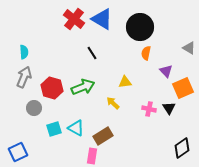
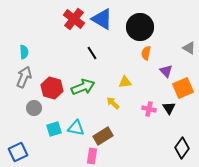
cyan triangle: rotated 18 degrees counterclockwise
black diamond: rotated 20 degrees counterclockwise
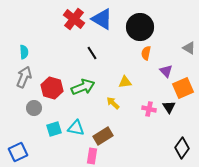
black triangle: moved 1 px up
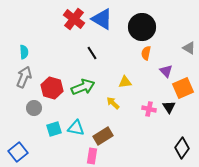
black circle: moved 2 px right
blue square: rotated 12 degrees counterclockwise
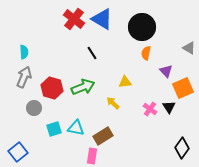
pink cross: moved 1 px right; rotated 24 degrees clockwise
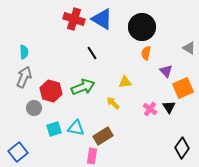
red cross: rotated 20 degrees counterclockwise
red hexagon: moved 1 px left, 3 px down
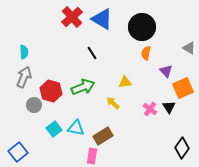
red cross: moved 2 px left, 2 px up; rotated 30 degrees clockwise
gray circle: moved 3 px up
cyan square: rotated 21 degrees counterclockwise
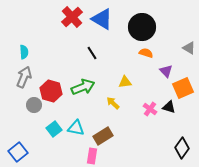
orange semicircle: rotated 96 degrees clockwise
black triangle: rotated 40 degrees counterclockwise
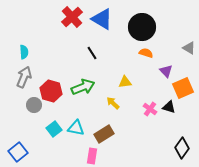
brown rectangle: moved 1 px right, 2 px up
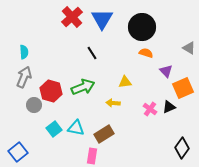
blue triangle: rotated 30 degrees clockwise
yellow arrow: rotated 40 degrees counterclockwise
black triangle: rotated 40 degrees counterclockwise
